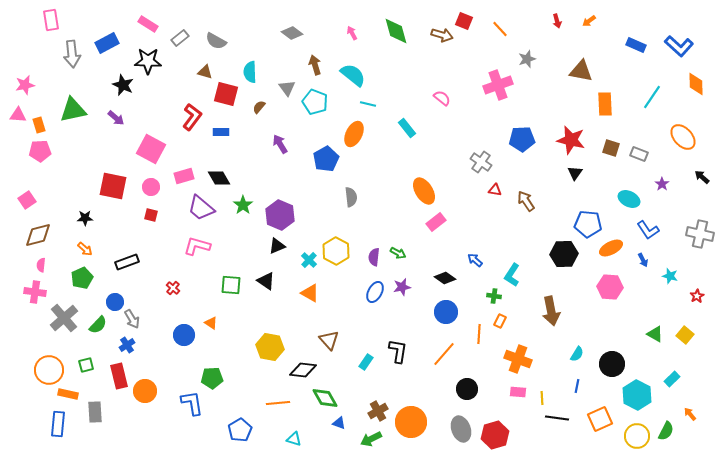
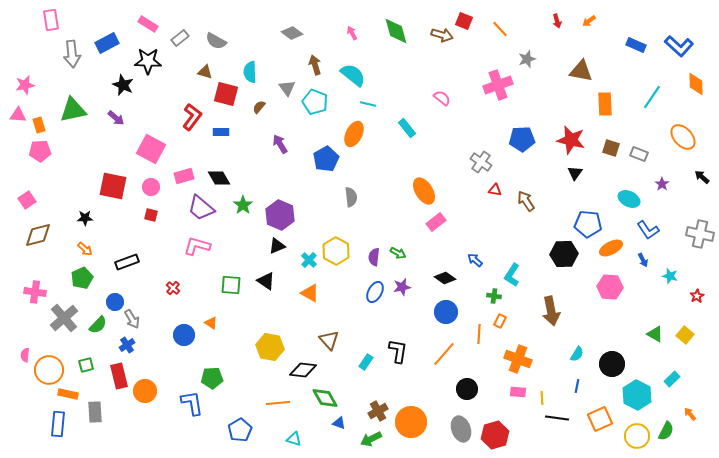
pink semicircle at (41, 265): moved 16 px left, 90 px down
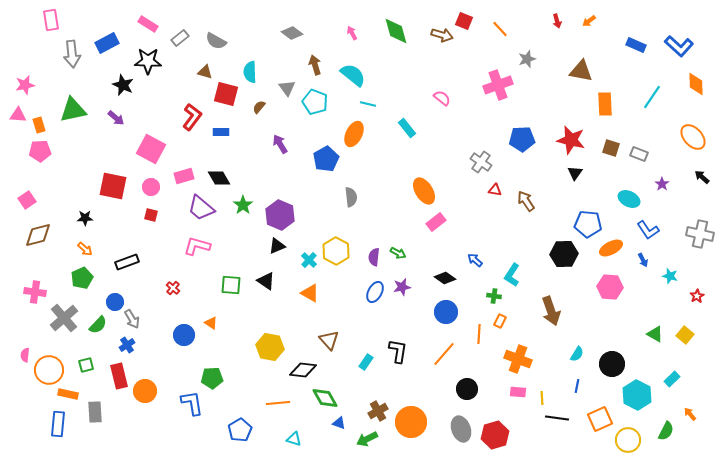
orange ellipse at (683, 137): moved 10 px right
brown arrow at (551, 311): rotated 8 degrees counterclockwise
yellow circle at (637, 436): moved 9 px left, 4 px down
green arrow at (371, 439): moved 4 px left
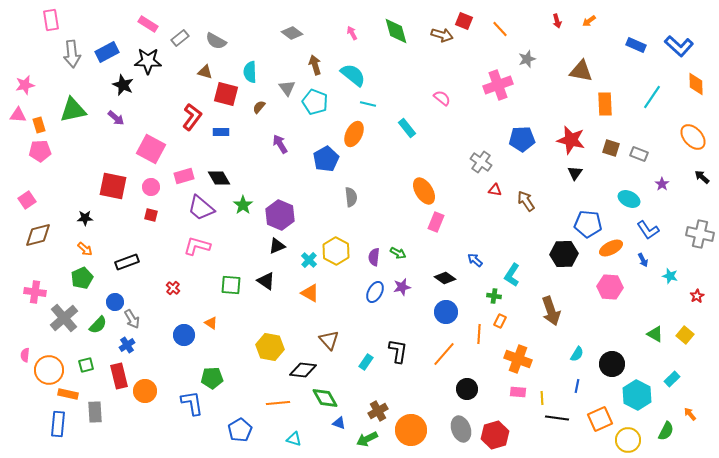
blue rectangle at (107, 43): moved 9 px down
pink rectangle at (436, 222): rotated 30 degrees counterclockwise
orange circle at (411, 422): moved 8 px down
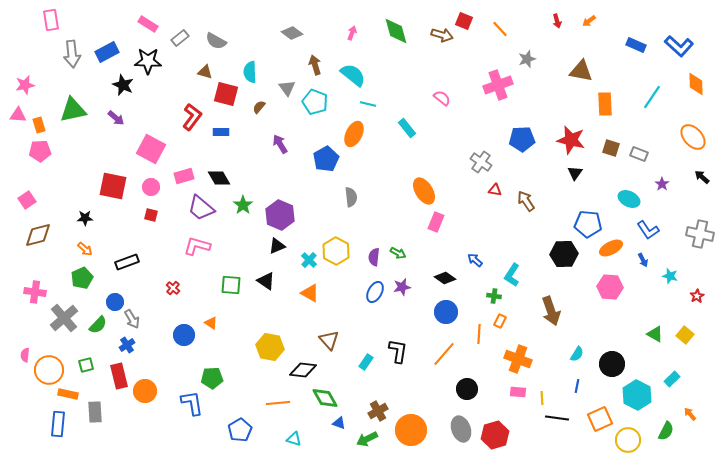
pink arrow at (352, 33): rotated 48 degrees clockwise
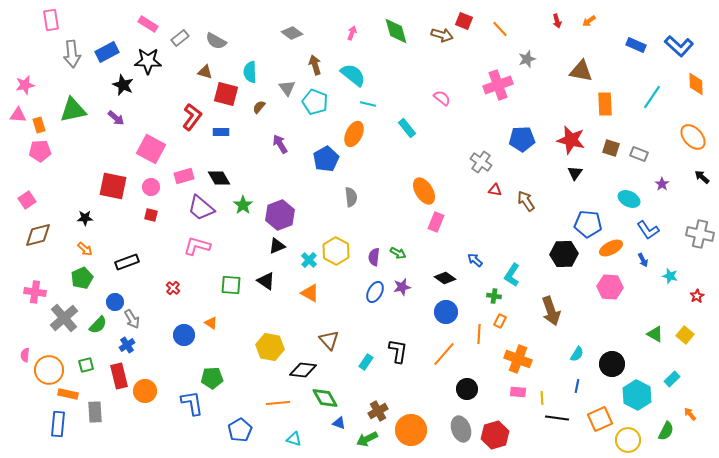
purple hexagon at (280, 215): rotated 16 degrees clockwise
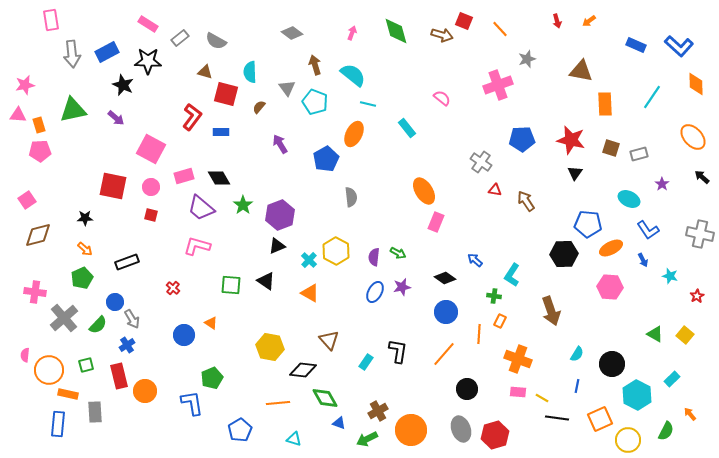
gray rectangle at (639, 154): rotated 36 degrees counterclockwise
green pentagon at (212, 378): rotated 20 degrees counterclockwise
yellow line at (542, 398): rotated 56 degrees counterclockwise
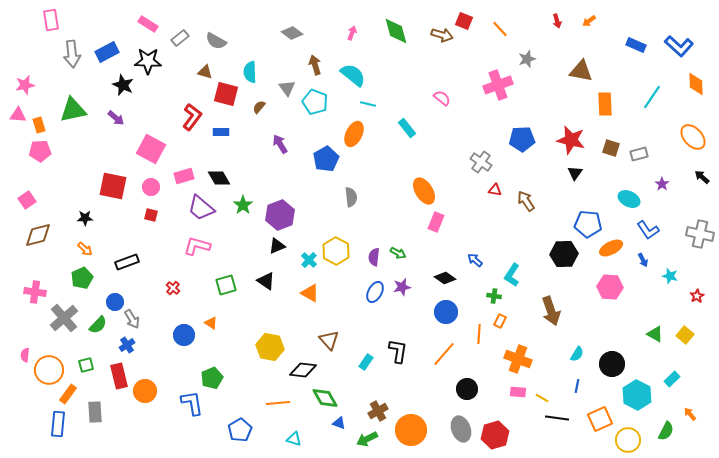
green square at (231, 285): moved 5 px left; rotated 20 degrees counterclockwise
orange rectangle at (68, 394): rotated 66 degrees counterclockwise
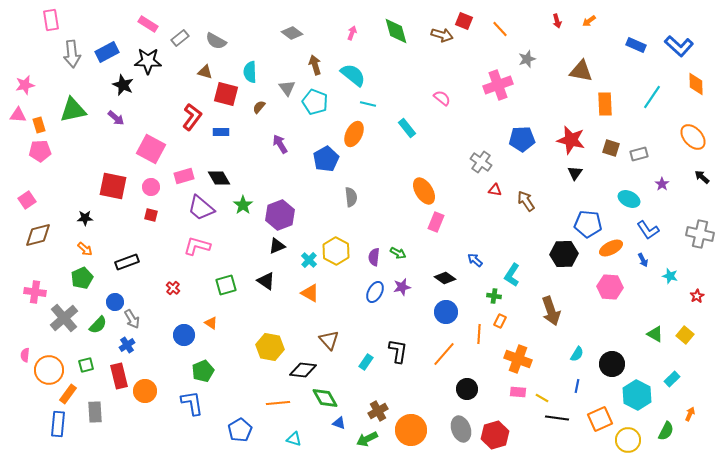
green pentagon at (212, 378): moved 9 px left, 7 px up
orange arrow at (690, 414): rotated 64 degrees clockwise
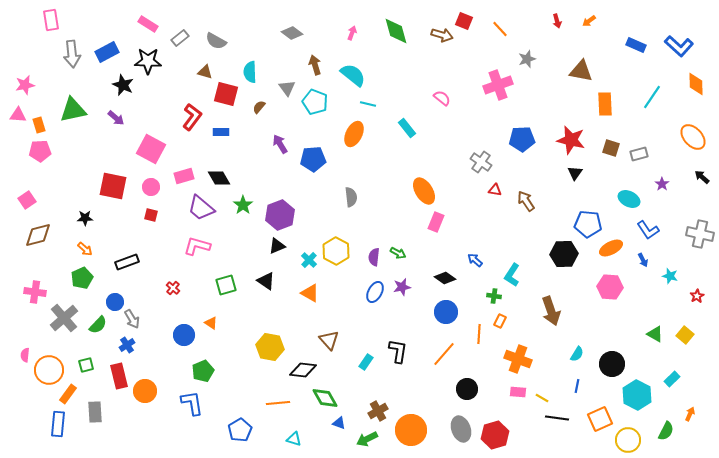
blue pentagon at (326, 159): moved 13 px left; rotated 25 degrees clockwise
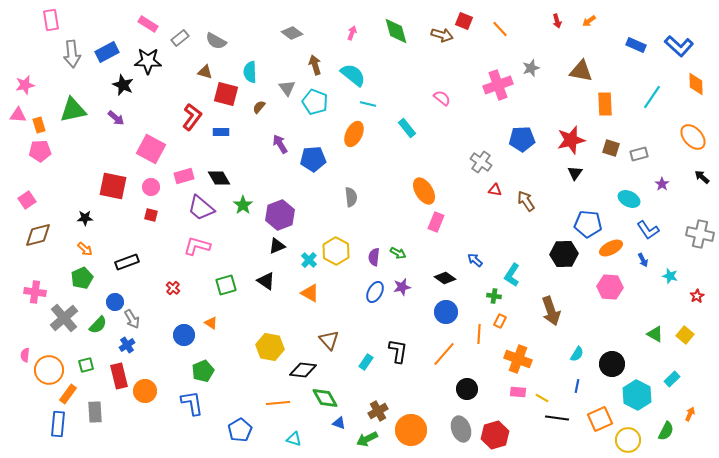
gray star at (527, 59): moved 4 px right, 9 px down
red star at (571, 140): rotated 28 degrees counterclockwise
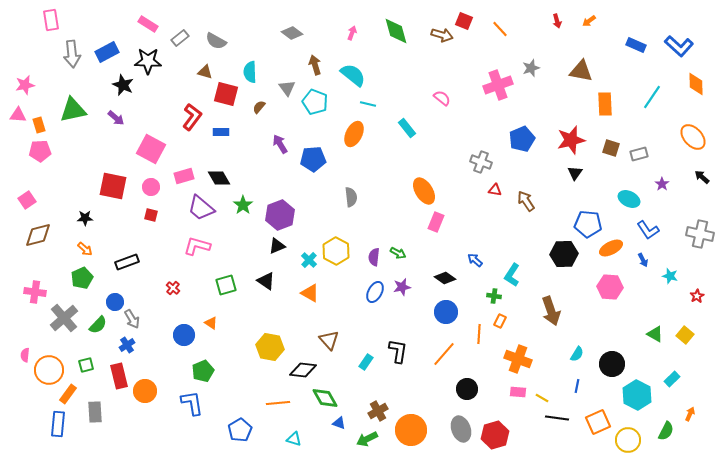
blue pentagon at (522, 139): rotated 20 degrees counterclockwise
gray cross at (481, 162): rotated 15 degrees counterclockwise
orange square at (600, 419): moved 2 px left, 3 px down
